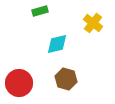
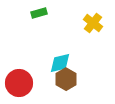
green rectangle: moved 1 px left, 2 px down
cyan diamond: moved 3 px right, 19 px down
brown hexagon: rotated 15 degrees clockwise
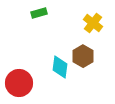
cyan diamond: moved 4 px down; rotated 70 degrees counterclockwise
brown hexagon: moved 17 px right, 23 px up
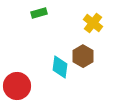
red circle: moved 2 px left, 3 px down
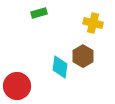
yellow cross: rotated 24 degrees counterclockwise
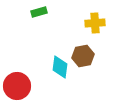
green rectangle: moved 1 px up
yellow cross: moved 2 px right; rotated 18 degrees counterclockwise
brown hexagon: rotated 20 degrees clockwise
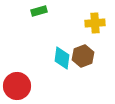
green rectangle: moved 1 px up
brown hexagon: rotated 10 degrees counterclockwise
cyan diamond: moved 2 px right, 9 px up
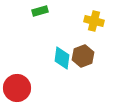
green rectangle: moved 1 px right
yellow cross: moved 1 px left, 2 px up; rotated 18 degrees clockwise
red circle: moved 2 px down
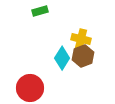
yellow cross: moved 13 px left, 18 px down
cyan diamond: rotated 25 degrees clockwise
red circle: moved 13 px right
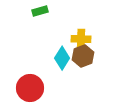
yellow cross: rotated 12 degrees counterclockwise
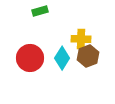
brown hexagon: moved 5 px right
red circle: moved 30 px up
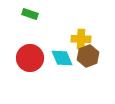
green rectangle: moved 10 px left, 3 px down; rotated 35 degrees clockwise
cyan diamond: rotated 55 degrees counterclockwise
